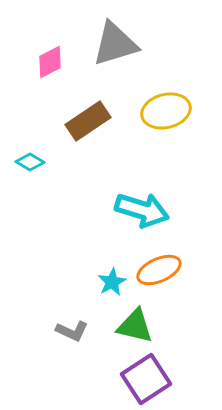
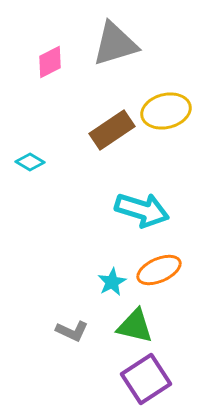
brown rectangle: moved 24 px right, 9 px down
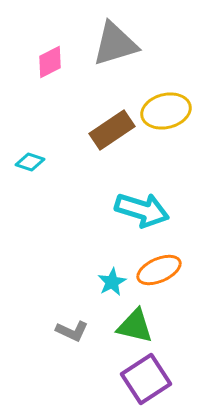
cyan diamond: rotated 12 degrees counterclockwise
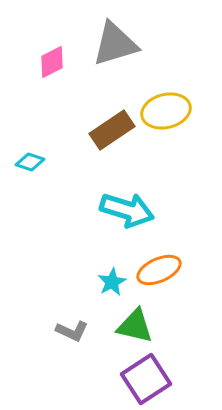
pink diamond: moved 2 px right
cyan arrow: moved 15 px left
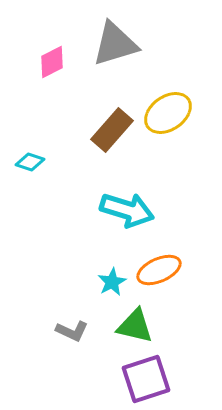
yellow ellipse: moved 2 px right, 2 px down; rotated 21 degrees counterclockwise
brown rectangle: rotated 15 degrees counterclockwise
purple square: rotated 15 degrees clockwise
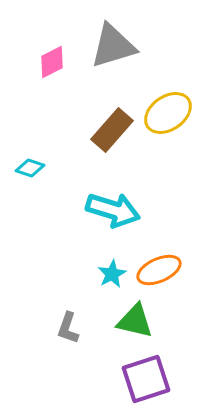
gray triangle: moved 2 px left, 2 px down
cyan diamond: moved 6 px down
cyan arrow: moved 14 px left
cyan star: moved 8 px up
green triangle: moved 5 px up
gray L-shape: moved 4 px left, 3 px up; rotated 84 degrees clockwise
